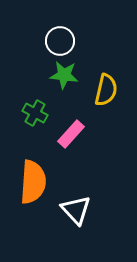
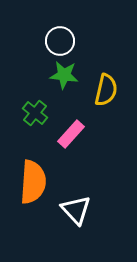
green cross: rotated 10 degrees clockwise
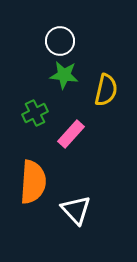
green cross: rotated 25 degrees clockwise
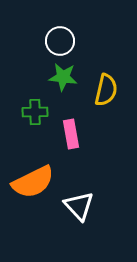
green star: moved 1 px left, 2 px down
green cross: moved 1 px up; rotated 25 degrees clockwise
pink rectangle: rotated 52 degrees counterclockwise
orange semicircle: rotated 60 degrees clockwise
white triangle: moved 3 px right, 4 px up
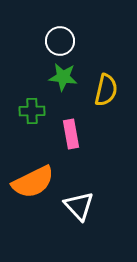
green cross: moved 3 px left, 1 px up
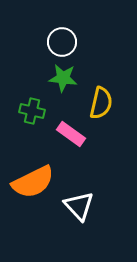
white circle: moved 2 px right, 1 px down
green star: moved 1 px down
yellow semicircle: moved 5 px left, 13 px down
green cross: rotated 15 degrees clockwise
pink rectangle: rotated 44 degrees counterclockwise
